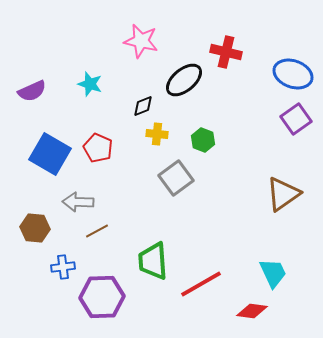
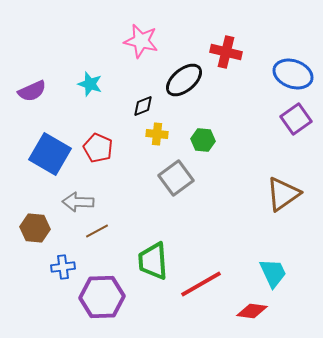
green hexagon: rotated 15 degrees counterclockwise
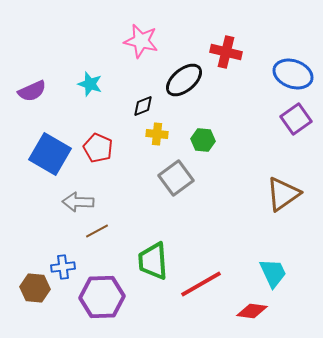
brown hexagon: moved 60 px down
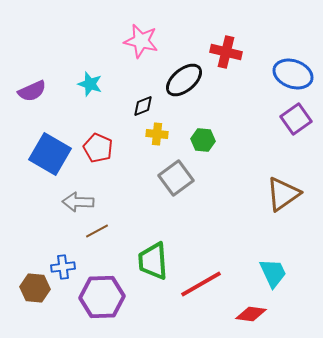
red diamond: moved 1 px left, 3 px down
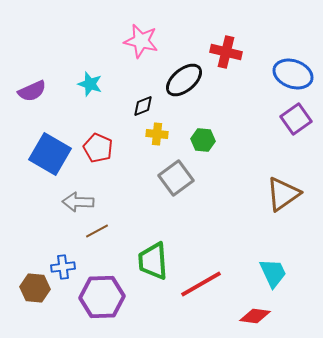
red diamond: moved 4 px right, 2 px down
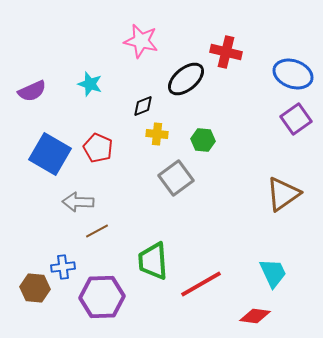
black ellipse: moved 2 px right, 1 px up
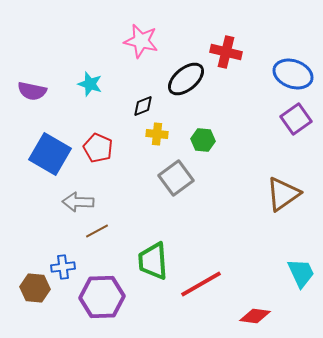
purple semicircle: rotated 36 degrees clockwise
cyan trapezoid: moved 28 px right
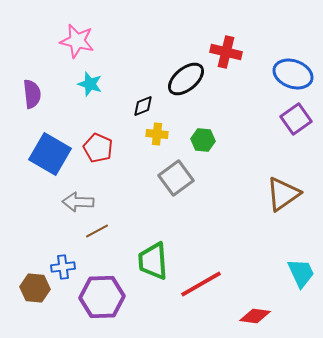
pink star: moved 64 px left
purple semicircle: moved 3 px down; rotated 108 degrees counterclockwise
